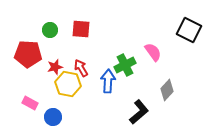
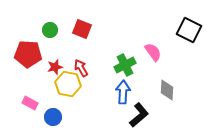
red square: moved 1 px right; rotated 18 degrees clockwise
blue arrow: moved 15 px right, 11 px down
gray diamond: rotated 40 degrees counterclockwise
black L-shape: moved 3 px down
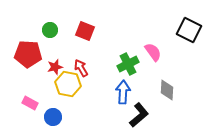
red square: moved 3 px right, 2 px down
green cross: moved 3 px right, 1 px up
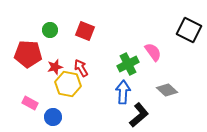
gray diamond: rotated 50 degrees counterclockwise
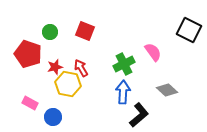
green circle: moved 2 px down
red pentagon: rotated 16 degrees clockwise
green cross: moved 4 px left
